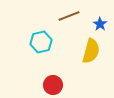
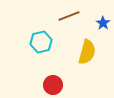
blue star: moved 3 px right, 1 px up
yellow semicircle: moved 4 px left, 1 px down
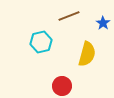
yellow semicircle: moved 2 px down
red circle: moved 9 px right, 1 px down
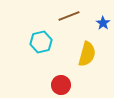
red circle: moved 1 px left, 1 px up
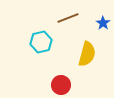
brown line: moved 1 px left, 2 px down
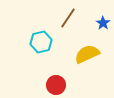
brown line: rotated 35 degrees counterclockwise
yellow semicircle: rotated 130 degrees counterclockwise
red circle: moved 5 px left
